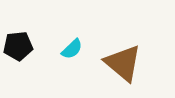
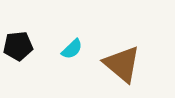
brown triangle: moved 1 px left, 1 px down
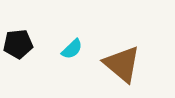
black pentagon: moved 2 px up
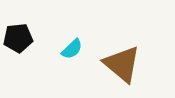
black pentagon: moved 6 px up
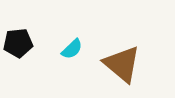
black pentagon: moved 5 px down
